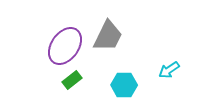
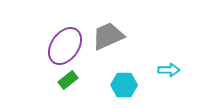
gray trapezoid: rotated 140 degrees counterclockwise
cyan arrow: rotated 145 degrees counterclockwise
green rectangle: moved 4 px left
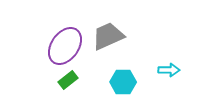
cyan hexagon: moved 1 px left, 3 px up
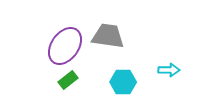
gray trapezoid: rotated 32 degrees clockwise
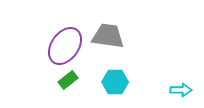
cyan arrow: moved 12 px right, 20 px down
cyan hexagon: moved 8 px left
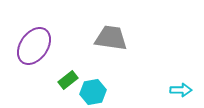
gray trapezoid: moved 3 px right, 2 px down
purple ellipse: moved 31 px left
cyan hexagon: moved 22 px left, 10 px down; rotated 10 degrees counterclockwise
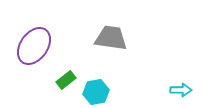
green rectangle: moved 2 px left
cyan hexagon: moved 3 px right
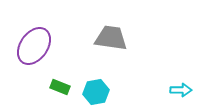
green rectangle: moved 6 px left, 7 px down; rotated 60 degrees clockwise
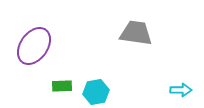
gray trapezoid: moved 25 px right, 5 px up
green rectangle: moved 2 px right, 1 px up; rotated 24 degrees counterclockwise
